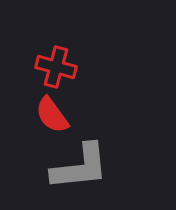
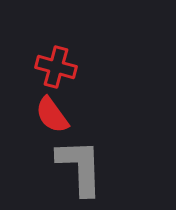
gray L-shape: rotated 86 degrees counterclockwise
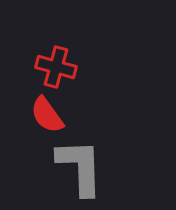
red semicircle: moved 5 px left
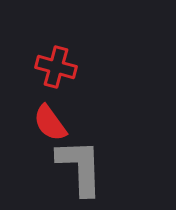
red semicircle: moved 3 px right, 8 px down
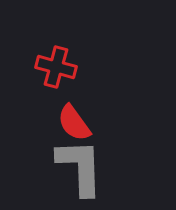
red semicircle: moved 24 px right
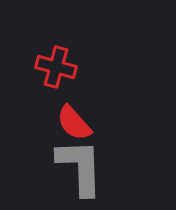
red semicircle: rotated 6 degrees counterclockwise
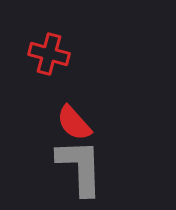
red cross: moved 7 px left, 13 px up
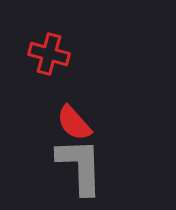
gray L-shape: moved 1 px up
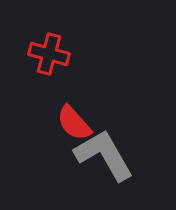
gray L-shape: moved 24 px right, 11 px up; rotated 28 degrees counterclockwise
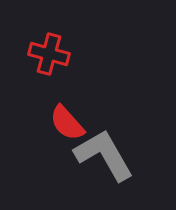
red semicircle: moved 7 px left
